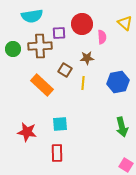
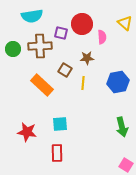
purple square: moved 2 px right; rotated 16 degrees clockwise
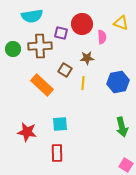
yellow triangle: moved 4 px left; rotated 21 degrees counterclockwise
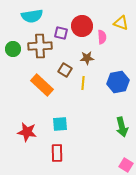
red circle: moved 2 px down
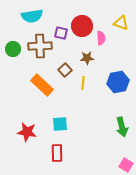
pink semicircle: moved 1 px left, 1 px down
brown square: rotated 16 degrees clockwise
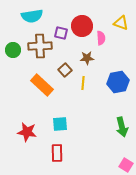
green circle: moved 1 px down
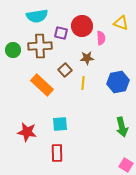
cyan semicircle: moved 5 px right
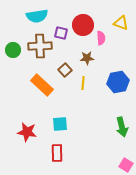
red circle: moved 1 px right, 1 px up
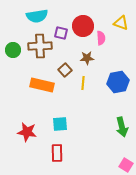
red circle: moved 1 px down
orange rectangle: rotated 30 degrees counterclockwise
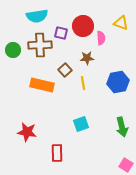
brown cross: moved 1 px up
yellow line: rotated 16 degrees counterclockwise
cyan square: moved 21 px right; rotated 14 degrees counterclockwise
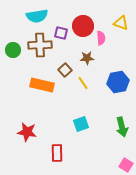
yellow line: rotated 24 degrees counterclockwise
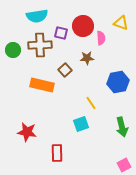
yellow line: moved 8 px right, 20 px down
pink square: moved 2 px left; rotated 32 degrees clockwise
